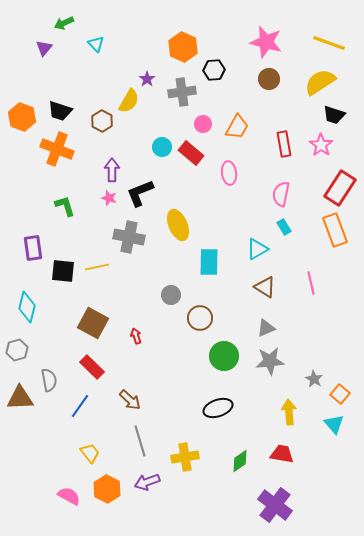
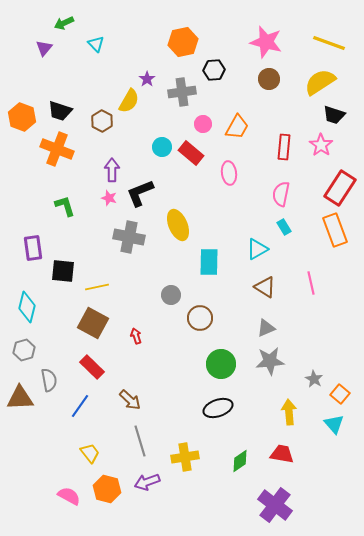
orange hexagon at (183, 47): moved 5 px up; rotated 24 degrees clockwise
red rectangle at (284, 144): moved 3 px down; rotated 15 degrees clockwise
yellow line at (97, 267): moved 20 px down
gray hexagon at (17, 350): moved 7 px right
green circle at (224, 356): moved 3 px left, 8 px down
orange hexagon at (107, 489): rotated 12 degrees counterclockwise
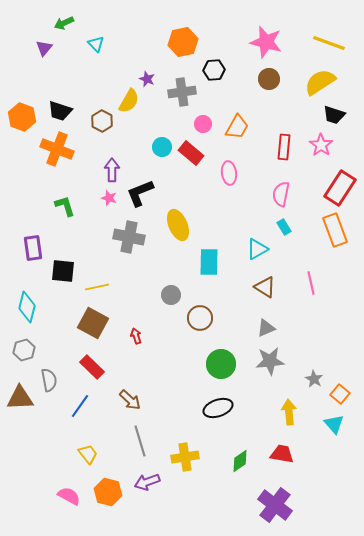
purple star at (147, 79): rotated 14 degrees counterclockwise
yellow trapezoid at (90, 453): moved 2 px left, 1 px down
orange hexagon at (107, 489): moved 1 px right, 3 px down
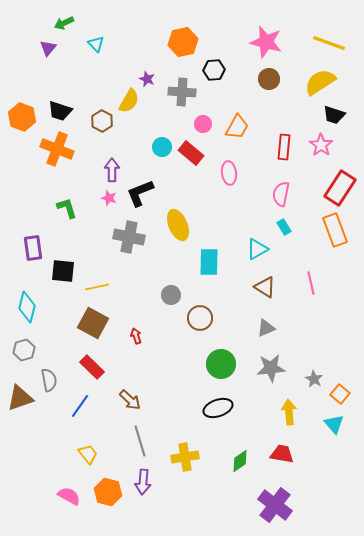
purple triangle at (44, 48): moved 4 px right
gray cross at (182, 92): rotated 12 degrees clockwise
green L-shape at (65, 206): moved 2 px right, 2 px down
gray star at (270, 361): moved 1 px right, 7 px down
brown triangle at (20, 398): rotated 16 degrees counterclockwise
purple arrow at (147, 482): moved 4 px left; rotated 65 degrees counterclockwise
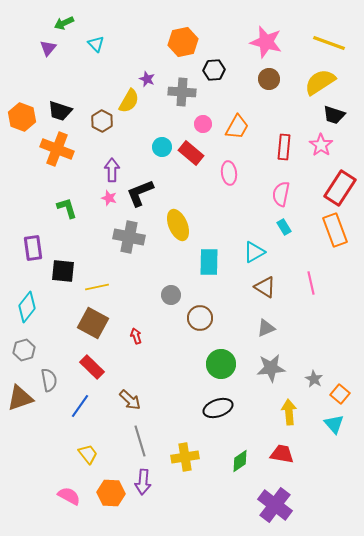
cyan triangle at (257, 249): moved 3 px left, 3 px down
cyan diamond at (27, 307): rotated 24 degrees clockwise
orange hexagon at (108, 492): moved 3 px right, 1 px down; rotated 12 degrees counterclockwise
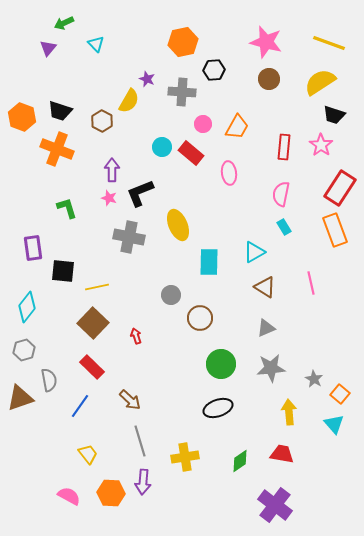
brown square at (93, 323): rotated 16 degrees clockwise
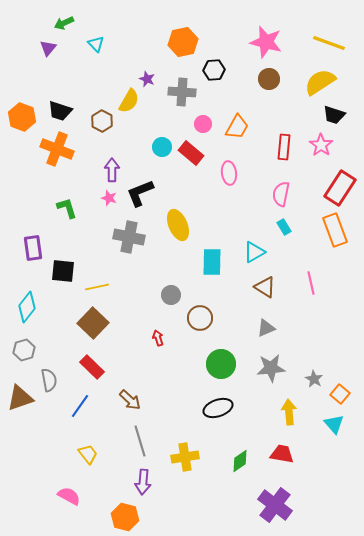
cyan rectangle at (209, 262): moved 3 px right
red arrow at (136, 336): moved 22 px right, 2 px down
orange hexagon at (111, 493): moved 14 px right, 24 px down; rotated 12 degrees clockwise
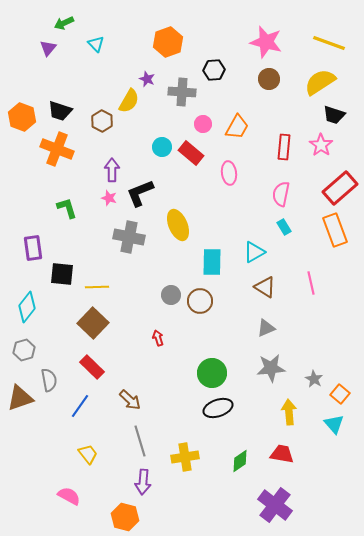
orange hexagon at (183, 42): moved 15 px left; rotated 8 degrees counterclockwise
red rectangle at (340, 188): rotated 16 degrees clockwise
black square at (63, 271): moved 1 px left, 3 px down
yellow line at (97, 287): rotated 10 degrees clockwise
brown circle at (200, 318): moved 17 px up
green circle at (221, 364): moved 9 px left, 9 px down
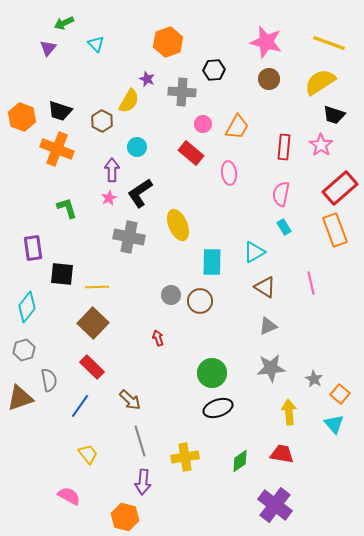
cyan circle at (162, 147): moved 25 px left
black L-shape at (140, 193): rotated 12 degrees counterclockwise
pink star at (109, 198): rotated 28 degrees clockwise
gray triangle at (266, 328): moved 2 px right, 2 px up
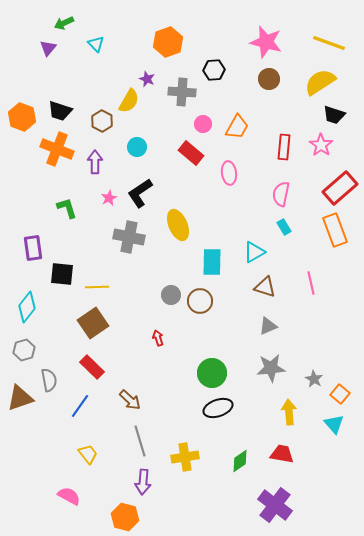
purple arrow at (112, 170): moved 17 px left, 8 px up
brown triangle at (265, 287): rotated 15 degrees counterclockwise
brown square at (93, 323): rotated 12 degrees clockwise
